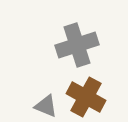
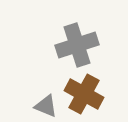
brown cross: moved 2 px left, 3 px up
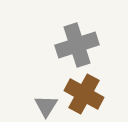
gray triangle: rotated 40 degrees clockwise
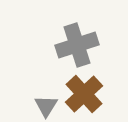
brown cross: rotated 18 degrees clockwise
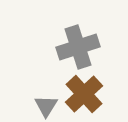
gray cross: moved 1 px right, 2 px down
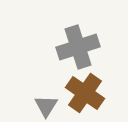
brown cross: moved 1 px right, 1 px up; rotated 12 degrees counterclockwise
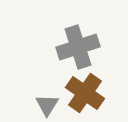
gray triangle: moved 1 px right, 1 px up
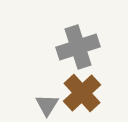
brown cross: moved 3 px left; rotated 12 degrees clockwise
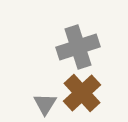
gray triangle: moved 2 px left, 1 px up
